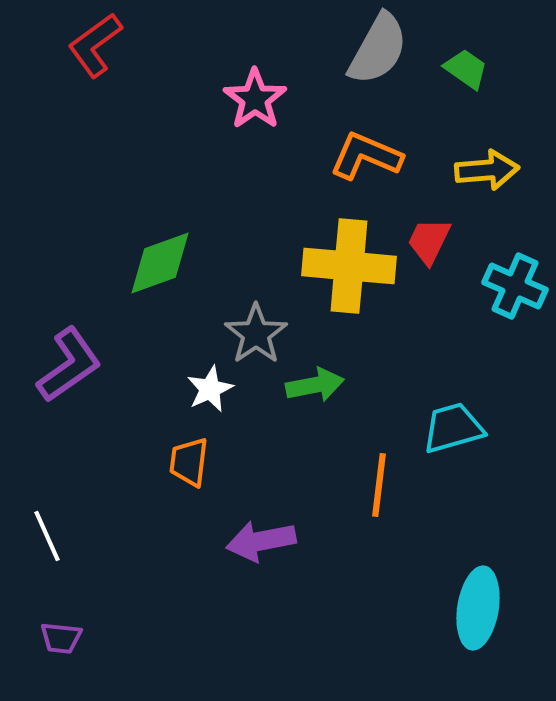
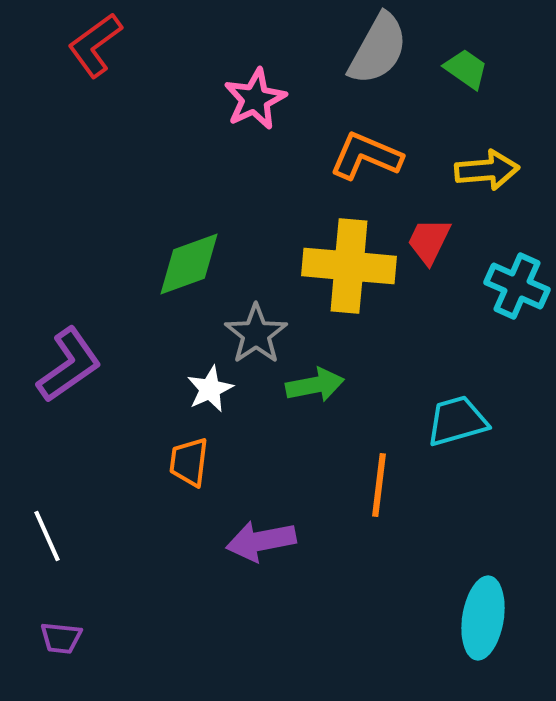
pink star: rotated 10 degrees clockwise
green diamond: moved 29 px right, 1 px down
cyan cross: moved 2 px right
cyan trapezoid: moved 4 px right, 7 px up
cyan ellipse: moved 5 px right, 10 px down
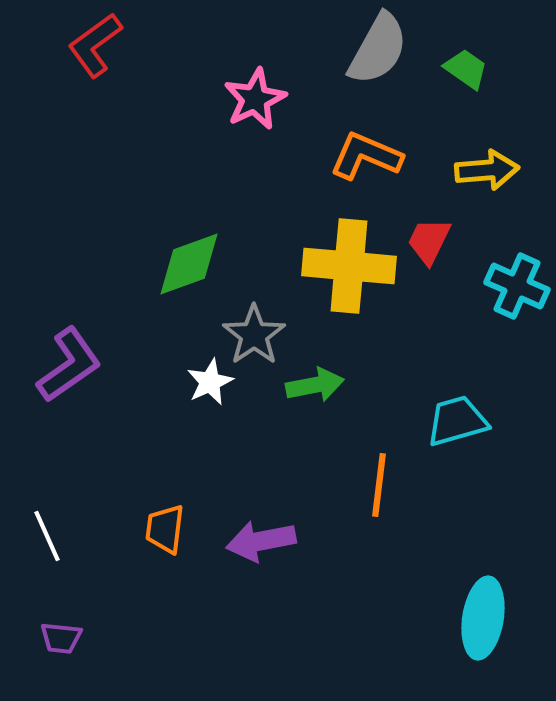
gray star: moved 2 px left, 1 px down
white star: moved 7 px up
orange trapezoid: moved 24 px left, 67 px down
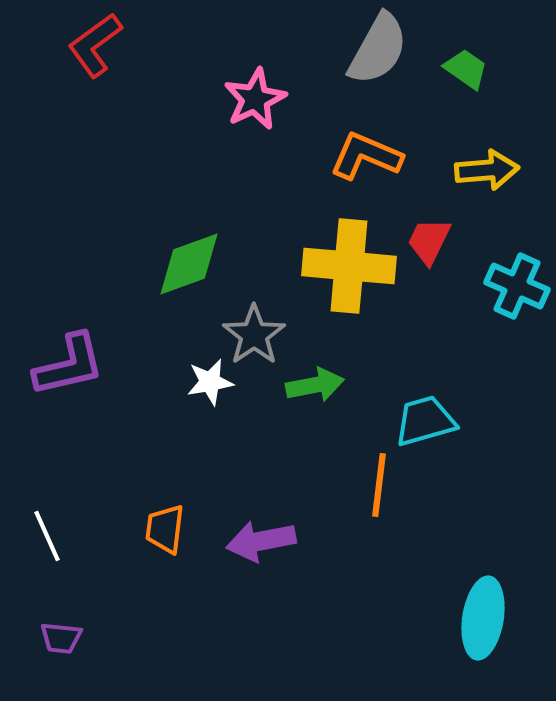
purple L-shape: rotated 22 degrees clockwise
white star: rotated 15 degrees clockwise
cyan trapezoid: moved 32 px left
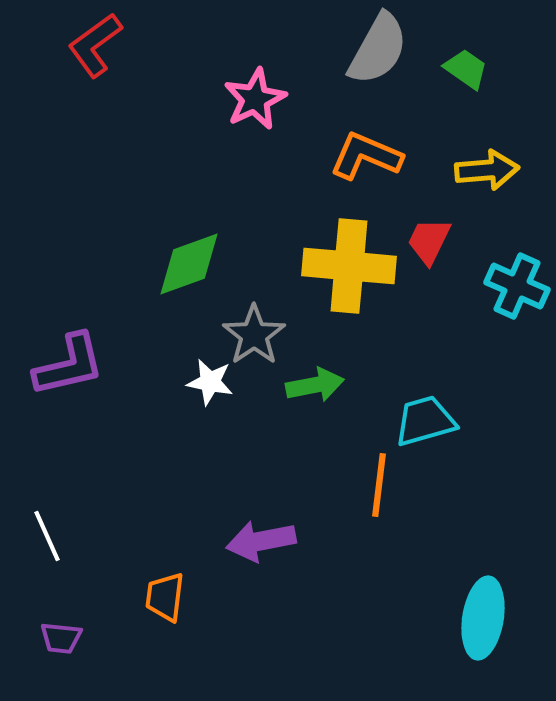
white star: rotated 21 degrees clockwise
orange trapezoid: moved 68 px down
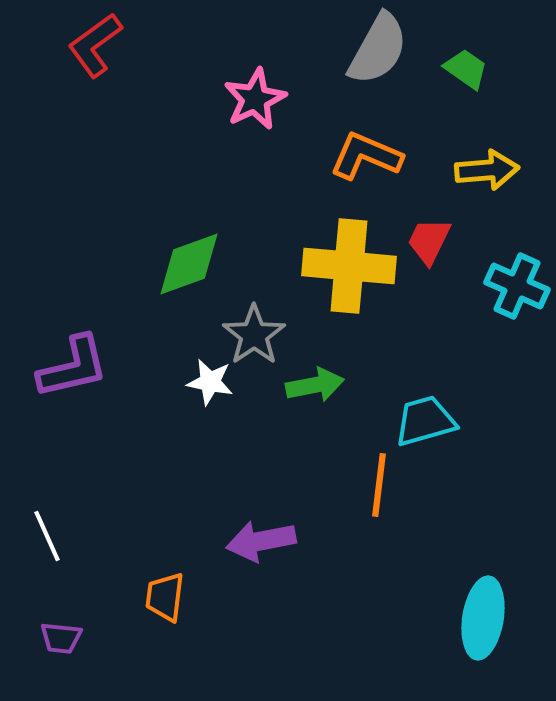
purple L-shape: moved 4 px right, 2 px down
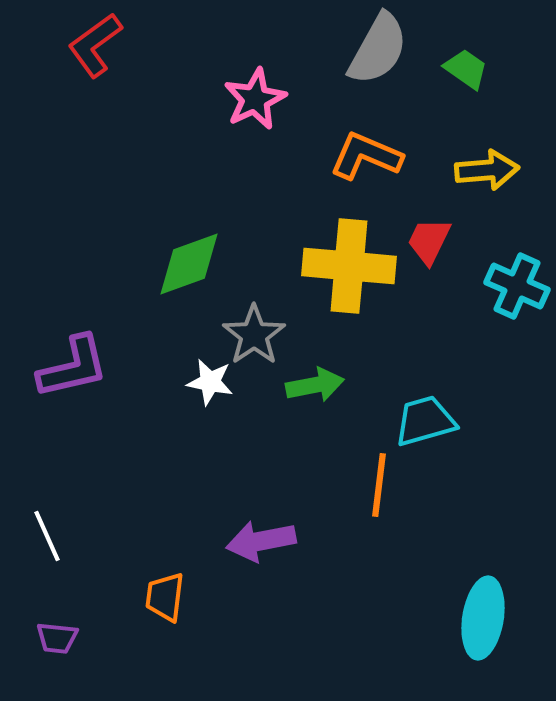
purple trapezoid: moved 4 px left
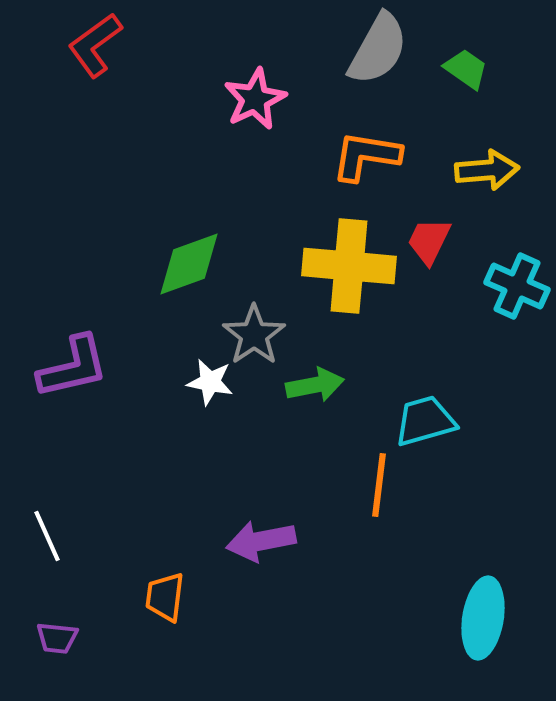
orange L-shape: rotated 14 degrees counterclockwise
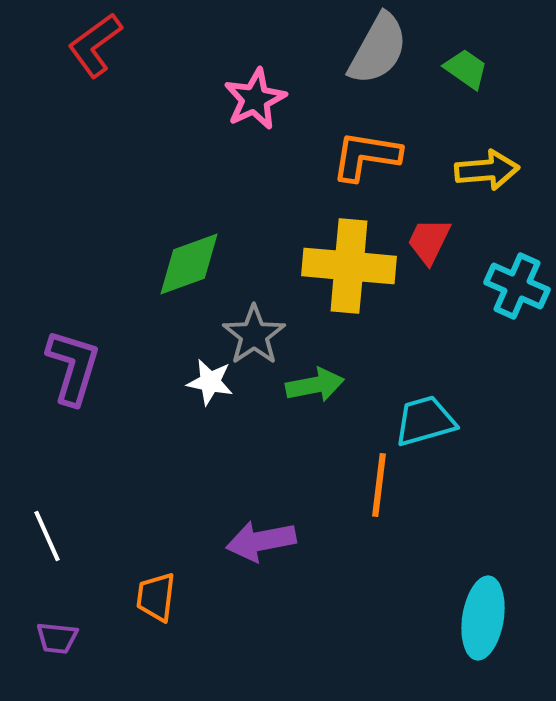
purple L-shape: rotated 60 degrees counterclockwise
orange trapezoid: moved 9 px left
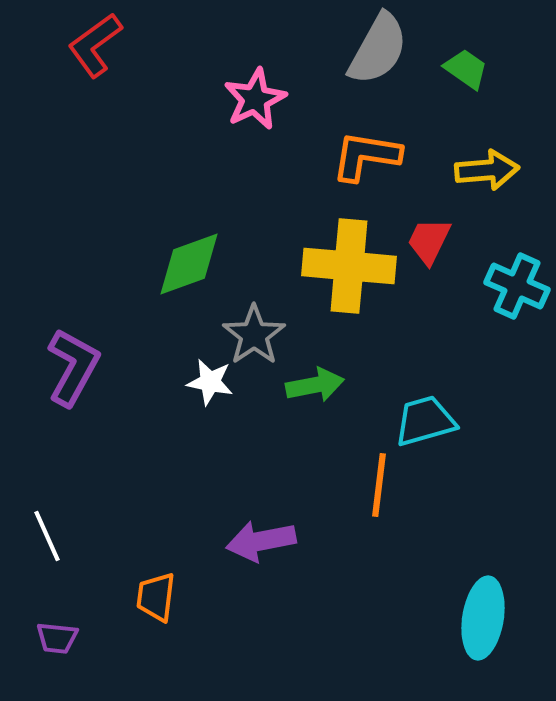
purple L-shape: rotated 12 degrees clockwise
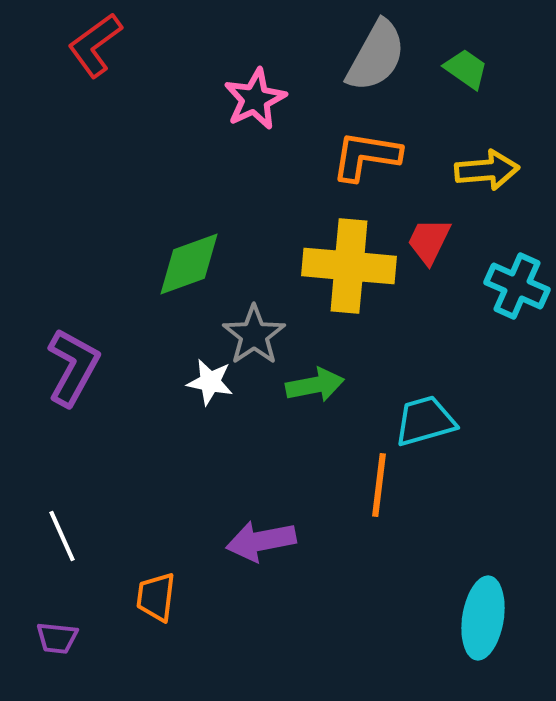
gray semicircle: moved 2 px left, 7 px down
white line: moved 15 px right
